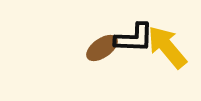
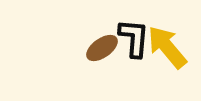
black L-shape: rotated 87 degrees counterclockwise
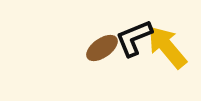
black L-shape: rotated 117 degrees counterclockwise
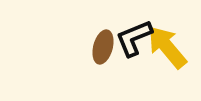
brown ellipse: moved 1 px right, 1 px up; rotated 40 degrees counterclockwise
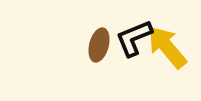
brown ellipse: moved 4 px left, 2 px up
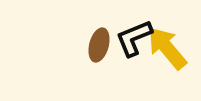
yellow arrow: moved 1 px down
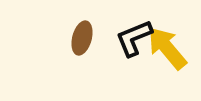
brown ellipse: moved 17 px left, 7 px up
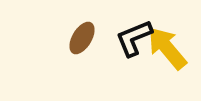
brown ellipse: rotated 16 degrees clockwise
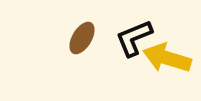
yellow arrow: moved 10 px down; rotated 33 degrees counterclockwise
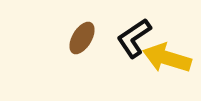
black L-shape: rotated 12 degrees counterclockwise
